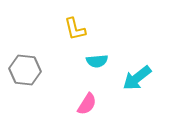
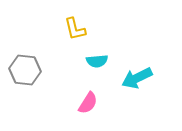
cyan arrow: rotated 12 degrees clockwise
pink semicircle: moved 1 px right, 1 px up
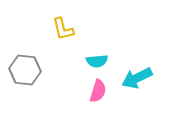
yellow L-shape: moved 12 px left
pink semicircle: moved 10 px right, 12 px up; rotated 15 degrees counterclockwise
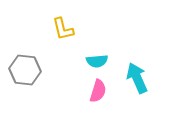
cyan arrow: rotated 92 degrees clockwise
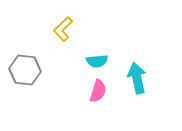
yellow L-shape: rotated 60 degrees clockwise
cyan arrow: rotated 12 degrees clockwise
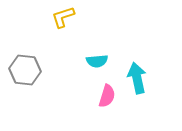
yellow L-shape: moved 12 px up; rotated 25 degrees clockwise
pink semicircle: moved 9 px right, 5 px down
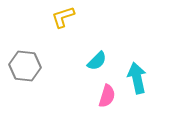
cyan semicircle: rotated 40 degrees counterclockwise
gray hexagon: moved 4 px up
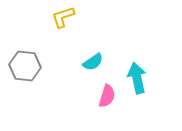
cyan semicircle: moved 4 px left, 1 px down; rotated 10 degrees clockwise
